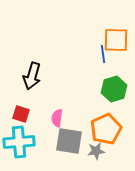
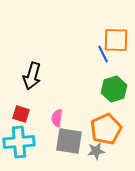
blue line: rotated 18 degrees counterclockwise
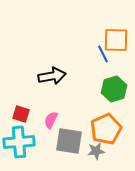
black arrow: moved 20 px right; rotated 116 degrees counterclockwise
pink semicircle: moved 6 px left, 2 px down; rotated 18 degrees clockwise
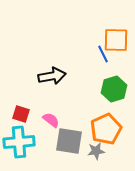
pink semicircle: rotated 102 degrees clockwise
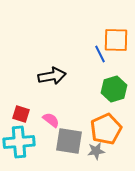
blue line: moved 3 px left
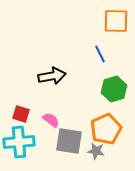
orange square: moved 19 px up
gray star: rotated 18 degrees clockwise
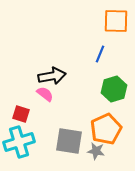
blue line: rotated 48 degrees clockwise
pink semicircle: moved 6 px left, 26 px up
cyan cross: rotated 12 degrees counterclockwise
